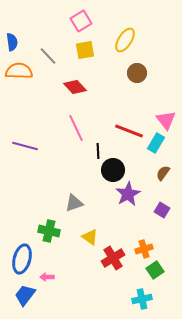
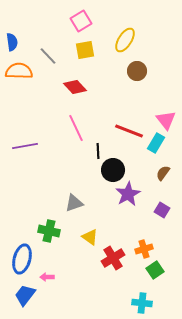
brown circle: moved 2 px up
purple line: rotated 25 degrees counterclockwise
cyan cross: moved 4 px down; rotated 18 degrees clockwise
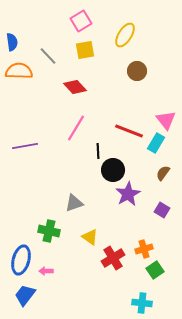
yellow ellipse: moved 5 px up
pink line: rotated 56 degrees clockwise
blue ellipse: moved 1 px left, 1 px down
pink arrow: moved 1 px left, 6 px up
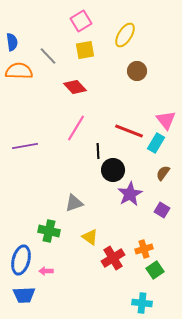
purple star: moved 2 px right
blue trapezoid: moved 1 px left; rotated 130 degrees counterclockwise
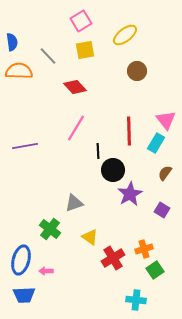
yellow ellipse: rotated 20 degrees clockwise
red line: rotated 68 degrees clockwise
brown semicircle: moved 2 px right
green cross: moved 1 px right, 2 px up; rotated 25 degrees clockwise
cyan cross: moved 6 px left, 3 px up
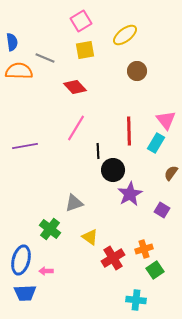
gray line: moved 3 px left, 2 px down; rotated 24 degrees counterclockwise
brown semicircle: moved 6 px right
blue trapezoid: moved 1 px right, 2 px up
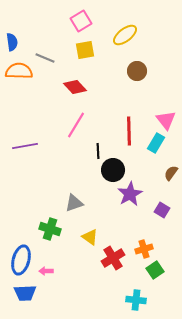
pink line: moved 3 px up
green cross: rotated 20 degrees counterclockwise
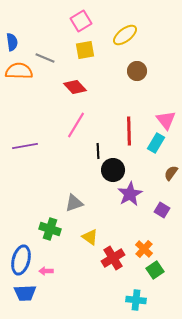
orange cross: rotated 30 degrees counterclockwise
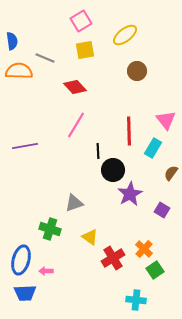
blue semicircle: moved 1 px up
cyan rectangle: moved 3 px left, 5 px down
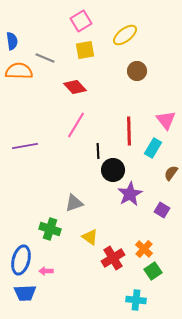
green square: moved 2 px left, 1 px down
